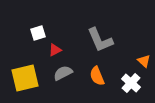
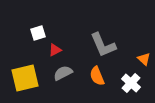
gray L-shape: moved 3 px right, 5 px down
orange triangle: moved 2 px up
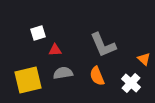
red triangle: rotated 24 degrees clockwise
gray semicircle: rotated 18 degrees clockwise
yellow square: moved 3 px right, 2 px down
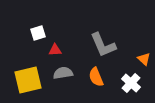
orange semicircle: moved 1 px left, 1 px down
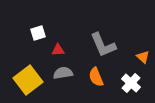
red triangle: moved 3 px right
orange triangle: moved 1 px left, 2 px up
yellow square: rotated 24 degrees counterclockwise
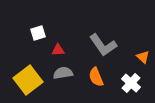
gray L-shape: rotated 12 degrees counterclockwise
